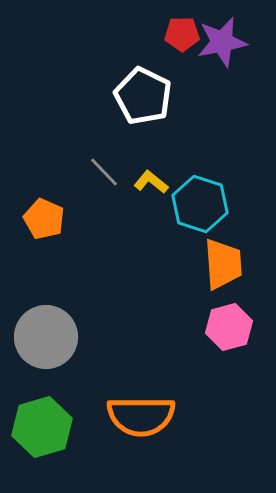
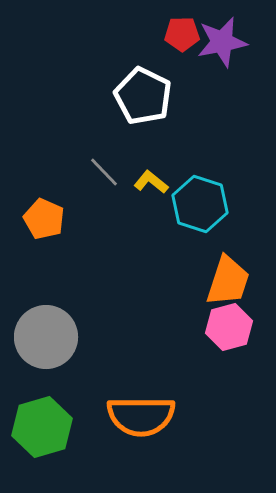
orange trapezoid: moved 5 px right, 17 px down; rotated 22 degrees clockwise
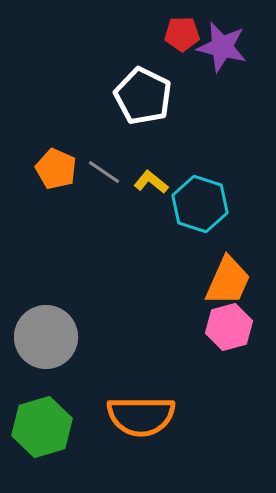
purple star: moved 5 px down; rotated 24 degrees clockwise
gray line: rotated 12 degrees counterclockwise
orange pentagon: moved 12 px right, 50 px up
orange trapezoid: rotated 6 degrees clockwise
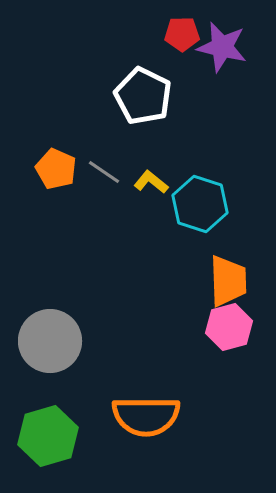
orange trapezoid: rotated 26 degrees counterclockwise
gray circle: moved 4 px right, 4 px down
orange semicircle: moved 5 px right
green hexagon: moved 6 px right, 9 px down
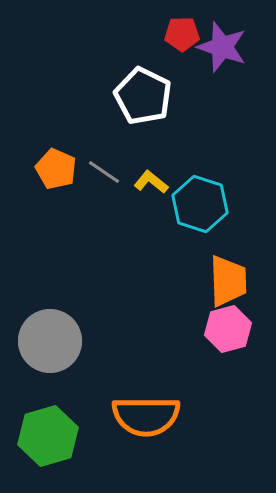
purple star: rotated 6 degrees clockwise
pink hexagon: moved 1 px left, 2 px down
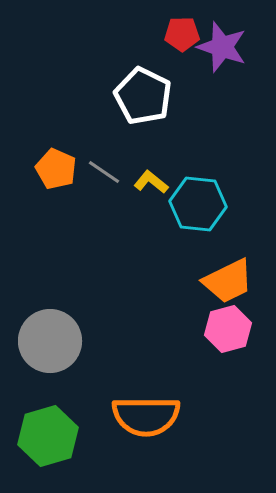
cyan hexagon: moved 2 px left; rotated 12 degrees counterclockwise
orange trapezoid: rotated 66 degrees clockwise
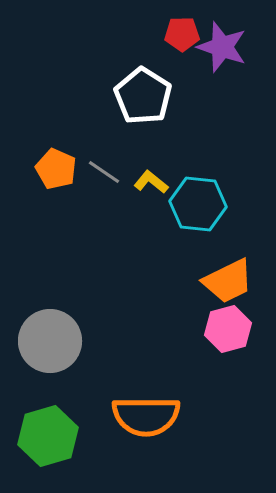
white pentagon: rotated 6 degrees clockwise
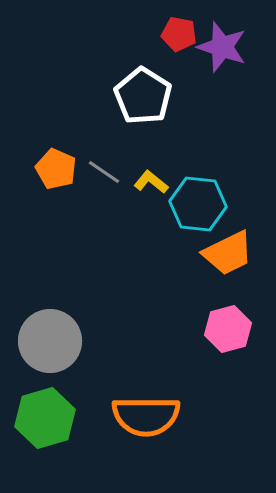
red pentagon: moved 3 px left; rotated 12 degrees clockwise
orange trapezoid: moved 28 px up
green hexagon: moved 3 px left, 18 px up
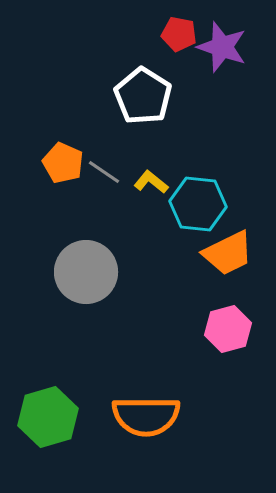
orange pentagon: moved 7 px right, 6 px up
gray circle: moved 36 px right, 69 px up
green hexagon: moved 3 px right, 1 px up
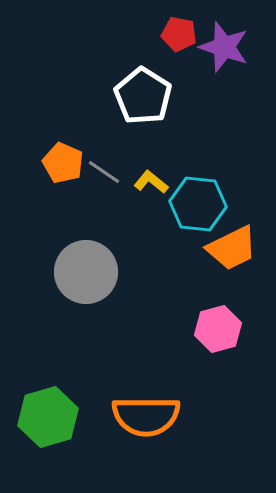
purple star: moved 2 px right
orange trapezoid: moved 4 px right, 5 px up
pink hexagon: moved 10 px left
